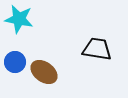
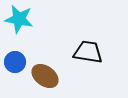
black trapezoid: moved 9 px left, 3 px down
brown ellipse: moved 1 px right, 4 px down
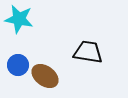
blue circle: moved 3 px right, 3 px down
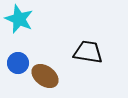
cyan star: rotated 12 degrees clockwise
blue circle: moved 2 px up
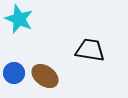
black trapezoid: moved 2 px right, 2 px up
blue circle: moved 4 px left, 10 px down
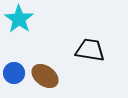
cyan star: rotated 12 degrees clockwise
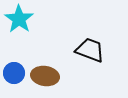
black trapezoid: rotated 12 degrees clockwise
brown ellipse: rotated 28 degrees counterclockwise
